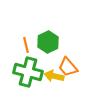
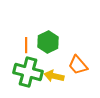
orange line: rotated 14 degrees clockwise
orange trapezoid: moved 10 px right, 2 px up
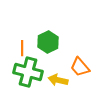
orange line: moved 4 px left, 3 px down
orange trapezoid: moved 2 px right, 2 px down
yellow arrow: moved 4 px right, 4 px down
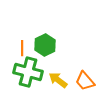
green hexagon: moved 3 px left, 3 px down
orange trapezoid: moved 5 px right, 14 px down
yellow arrow: rotated 24 degrees clockwise
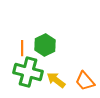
yellow arrow: moved 2 px left
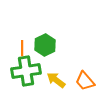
green cross: moved 2 px left, 1 px up; rotated 24 degrees counterclockwise
